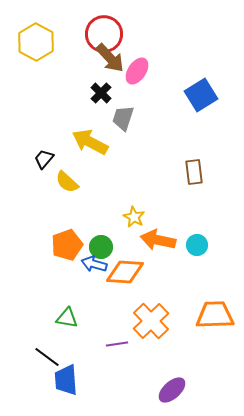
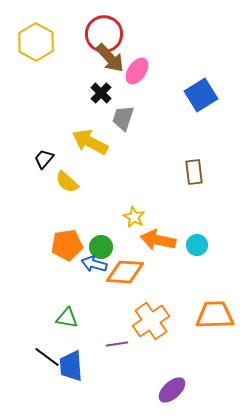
orange pentagon: rotated 12 degrees clockwise
orange cross: rotated 9 degrees clockwise
blue trapezoid: moved 5 px right, 14 px up
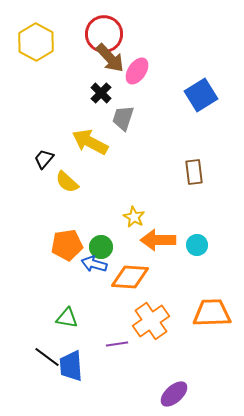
orange arrow: rotated 12 degrees counterclockwise
orange diamond: moved 5 px right, 5 px down
orange trapezoid: moved 3 px left, 2 px up
purple ellipse: moved 2 px right, 4 px down
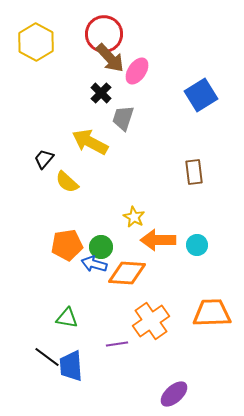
orange diamond: moved 3 px left, 4 px up
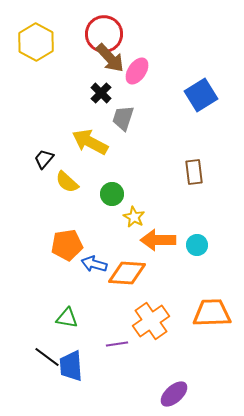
green circle: moved 11 px right, 53 px up
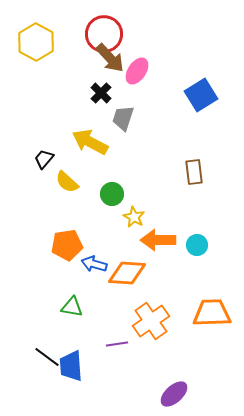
green triangle: moved 5 px right, 11 px up
